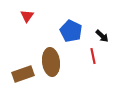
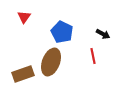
red triangle: moved 3 px left, 1 px down
blue pentagon: moved 9 px left, 1 px down
black arrow: moved 1 px right, 2 px up; rotated 16 degrees counterclockwise
brown ellipse: rotated 28 degrees clockwise
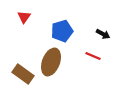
blue pentagon: moved 1 px up; rotated 30 degrees clockwise
red line: rotated 56 degrees counterclockwise
brown rectangle: rotated 55 degrees clockwise
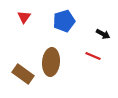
blue pentagon: moved 2 px right, 10 px up
brown ellipse: rotated 16 degrees counterclockwise
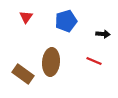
red triangle: moved 2 px right
blue pentagon: moved 2 px right
black arrow: rotated 24 degrees counterclockwise
red line: moved 1 px right, 5 px down
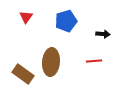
red line: rotated 28 degrees counterclockwise
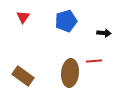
red triangle: moved 3 px left
black arrow: moved 1 px right, 1 px up
brown ellipse: moved 19 px right, 11 px down
brown rectangle: moved 2 px down
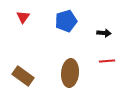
red line: moved 13 px right
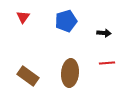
red line: moved 2 px down
brown rectangle: moved 5 px right
